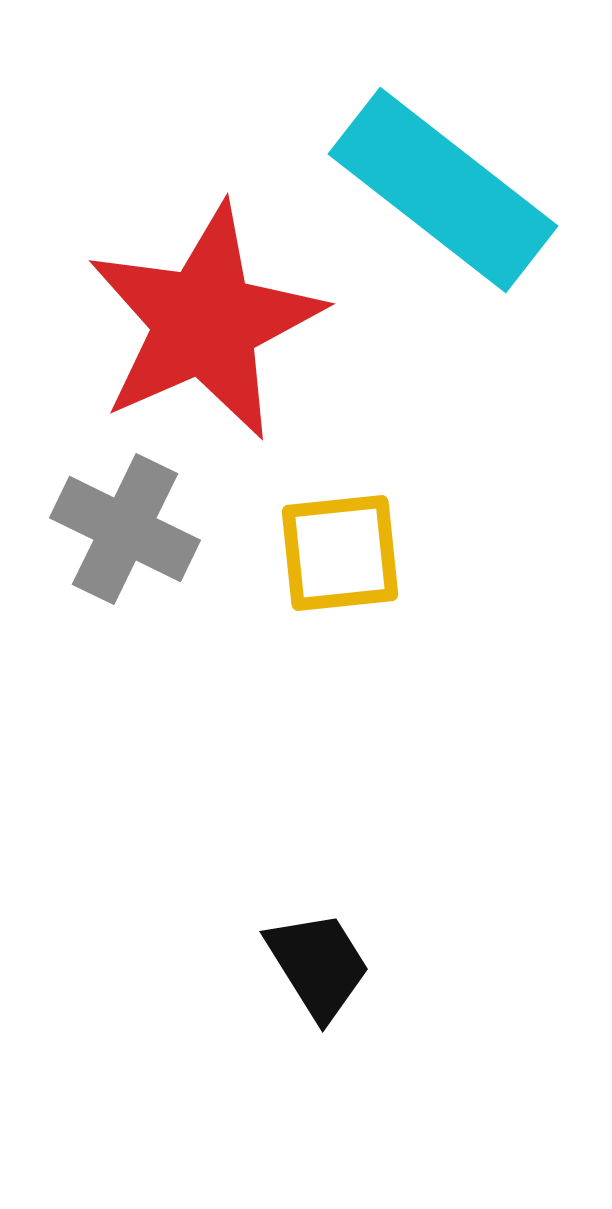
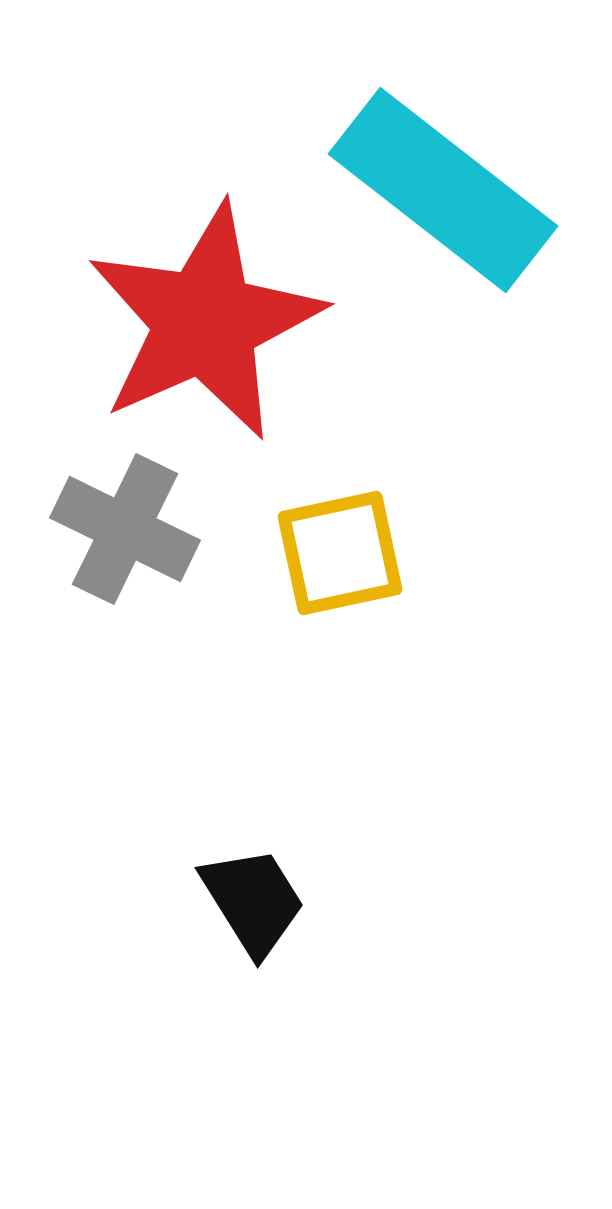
yellow square: rotated 6 degrees counterclockwise
black trapezoid: moved 65 px left, 64 px up
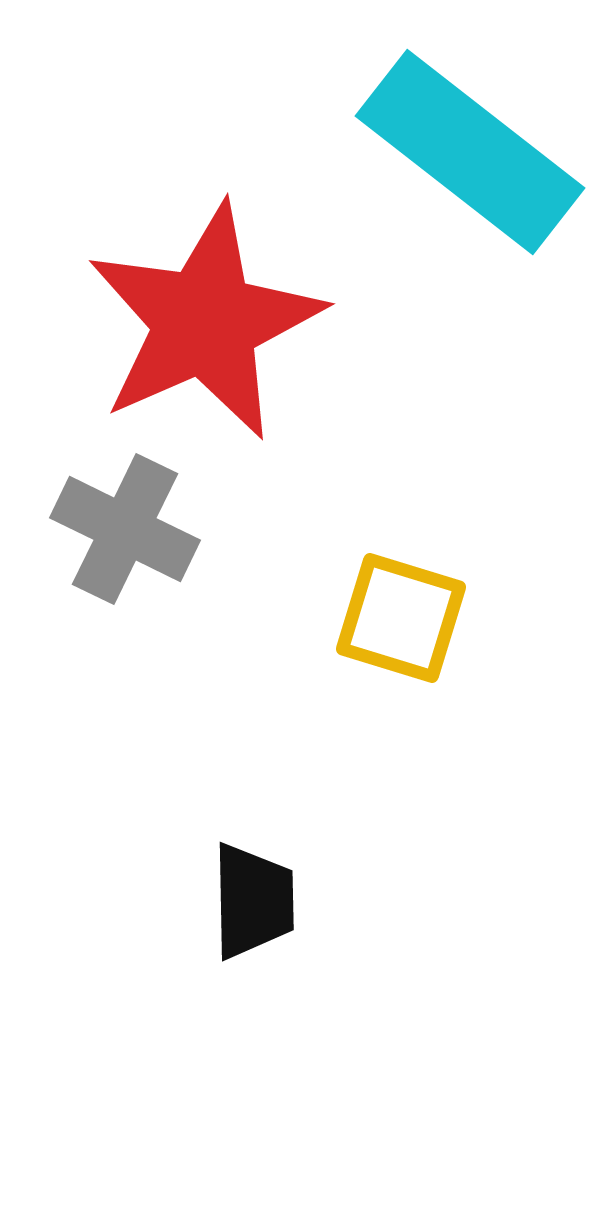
cyan rectangle: moved 27 px right, 38 px up
yellow square: moved 61 px right, 65 px down; rotated 29 degrees clockwise
black trapezoid: rotated 31 degrees clockwise
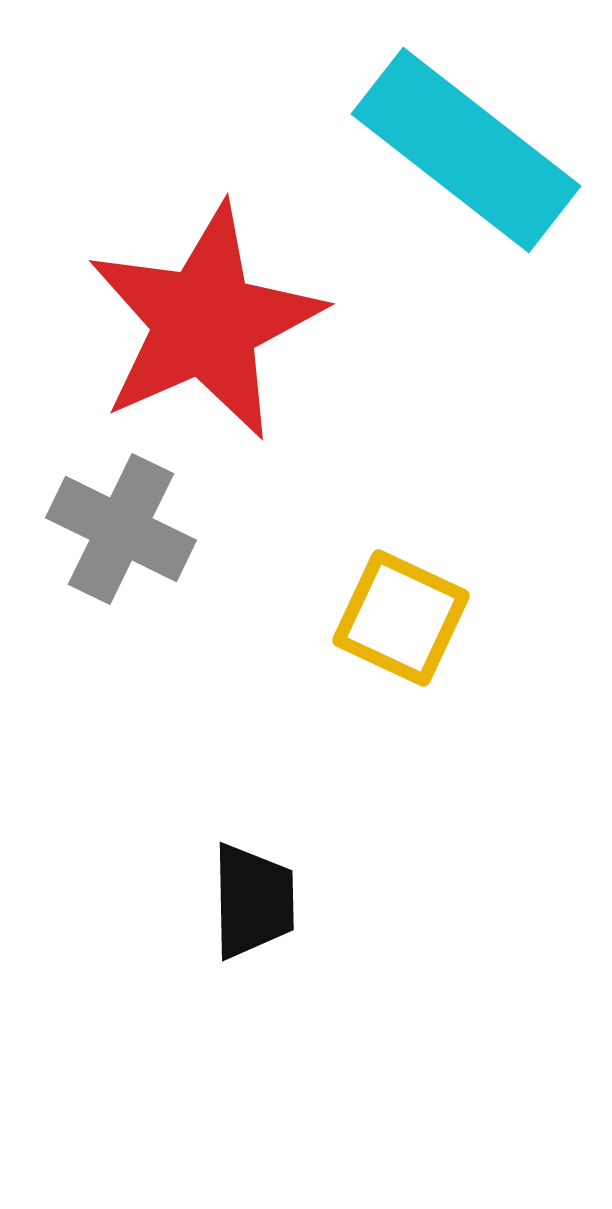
cyan rectangle: moved 4 px left, 2 px up
gray cross: moved 4 px left
yellow square: rotated 8 degrees clockwise
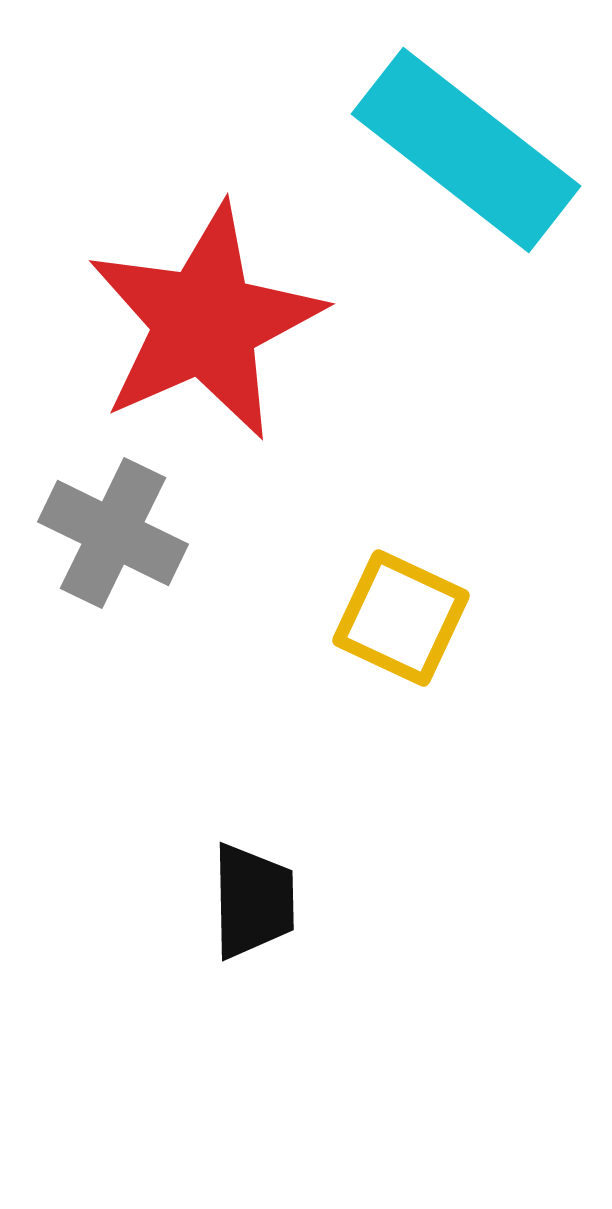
gray cross: moved 8 px left, 4 px down
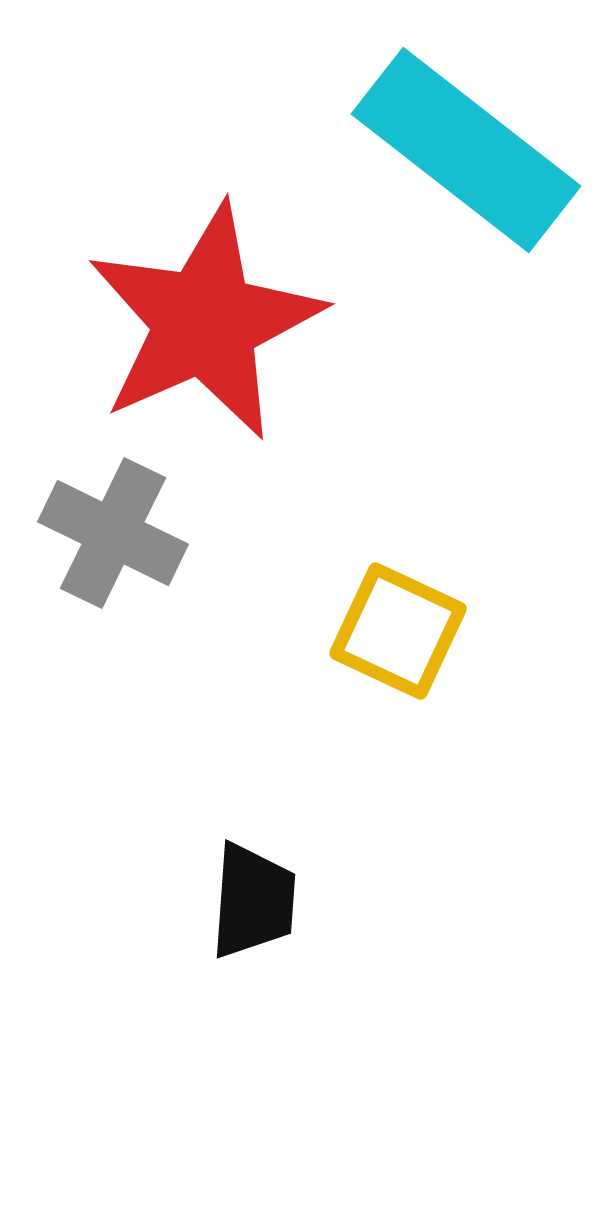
yellow square: moved 3 px left, 13 px down
black trapezoid: rotated 5 degrees clockwise
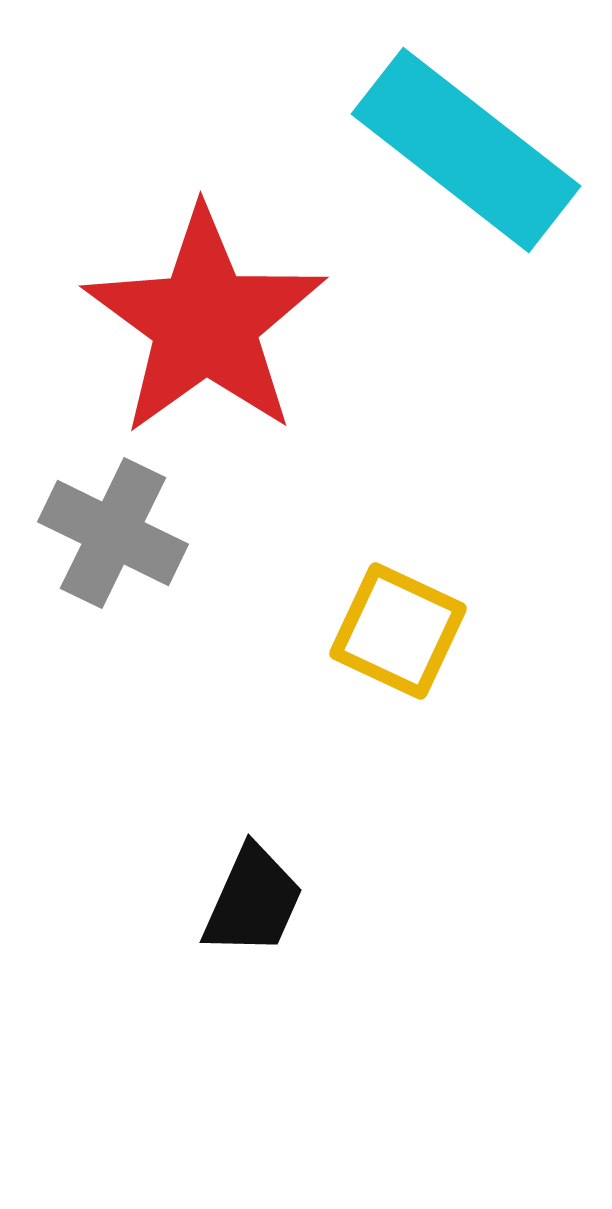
red star: rotated 12 degrees counterclockwise
black trapezoid: rotated 20 degrees clockwise
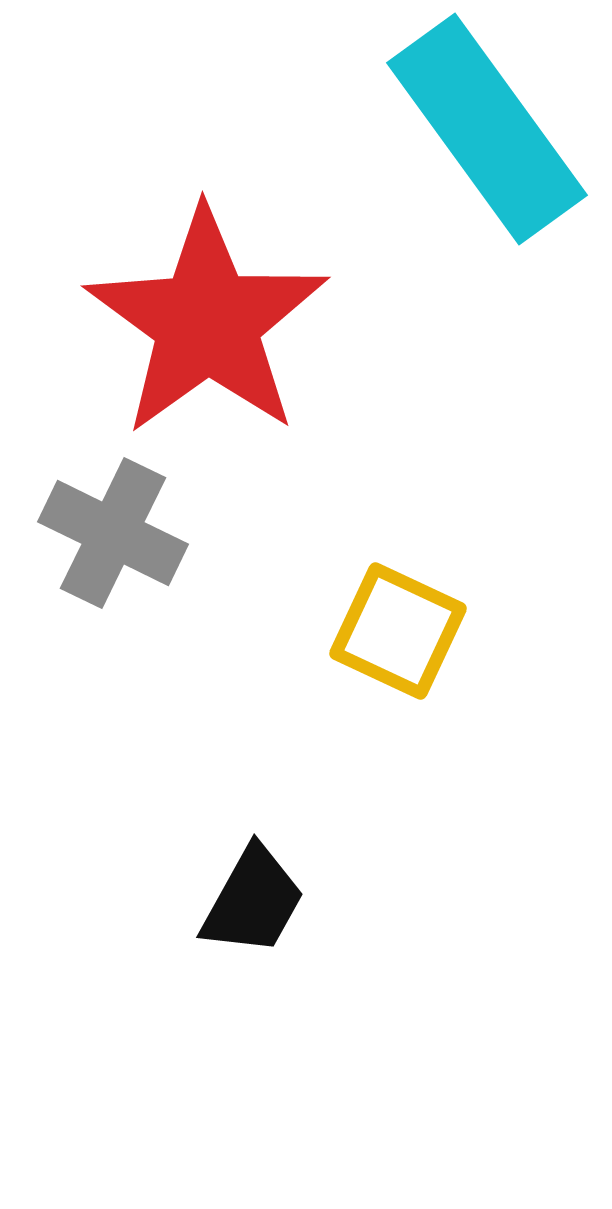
cyan rectangle: moved 21 px right, 21 px up; rotated 16 degrees clockwise
red star: moved 2 px right
black trapezoid: rotated 5 degrees clockwise
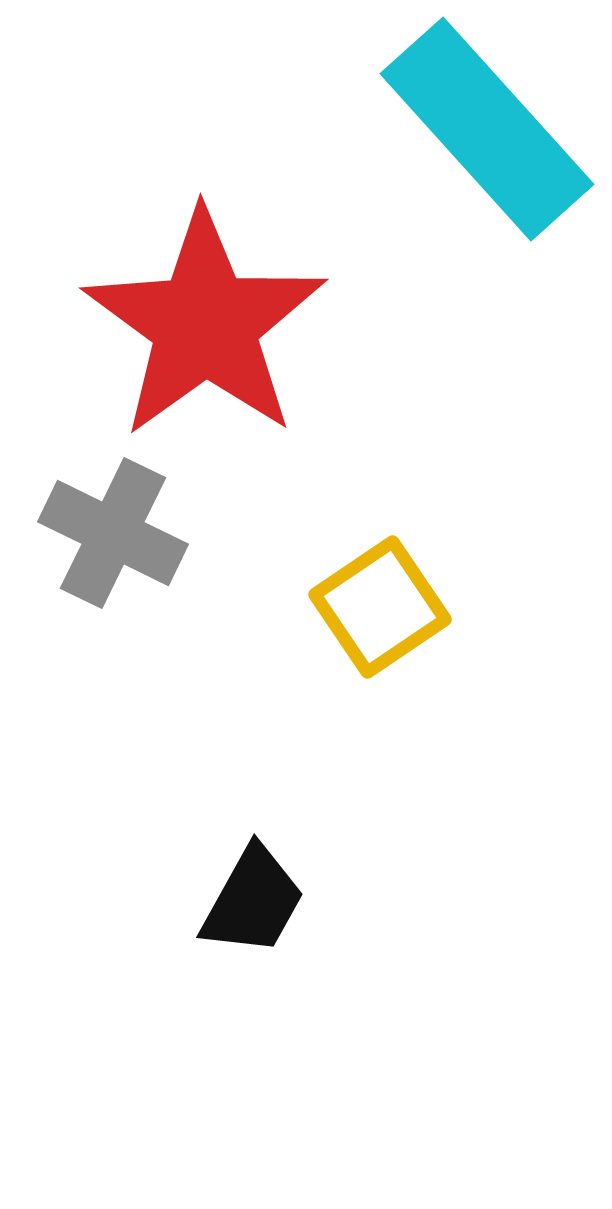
cyan rectangle: rotated 6 degrees counterclockwise
red star: moved 2 px left, 2 px down
yellow square: moved 18 px left, 24 px up; rotated 31 degrees clockwise
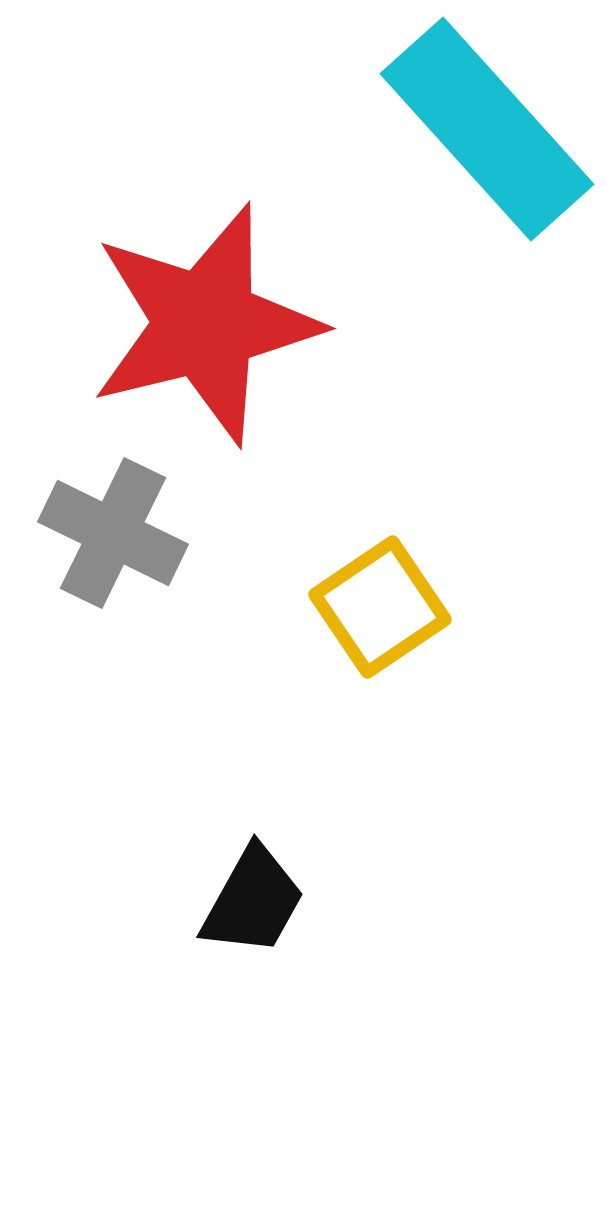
red star: rotated 22 degrees clockwise
